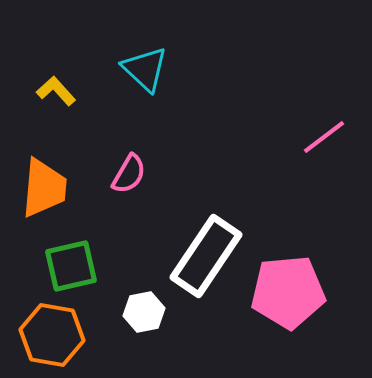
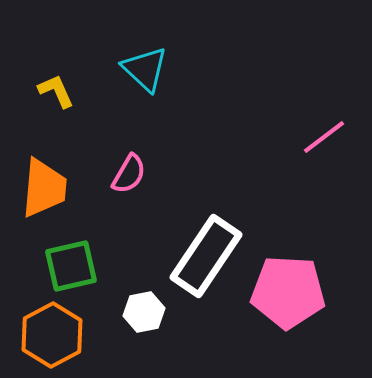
yellow L-shape: rotated 18 degrees clockwise
pink pentagon: rotated 8 degrees clockwise
orange hexagon: rotated 22 degrees clockwise
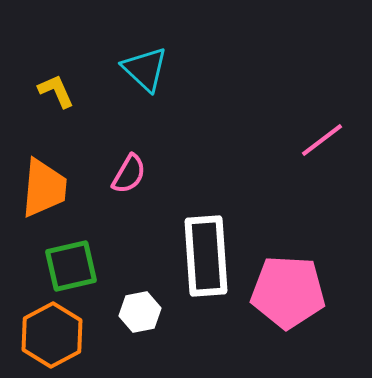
pink line: moved 2 px left, 3 px down
white rectangle: rotated 38 degrees counterclockwise
white hexagon: moved 4 px left
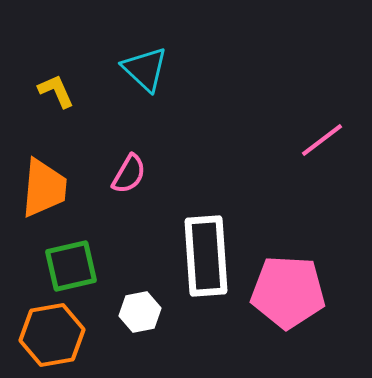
orange hexagon: rotated 18 degrees clockwise
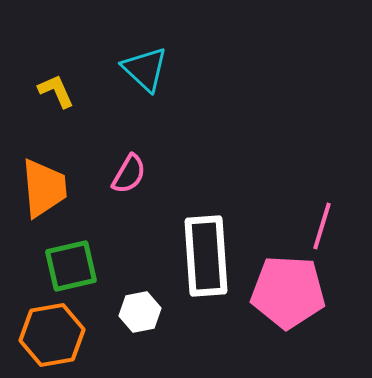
pink line: moved 86 px down; rotated 36 degrees counterclockwise
orange trapezoid: rotated 10 degrees counterclockwise
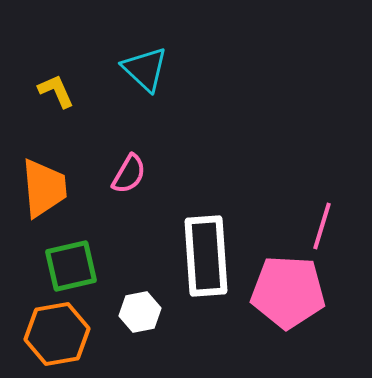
orange hexagon: moved 5 px right, 1 px up
